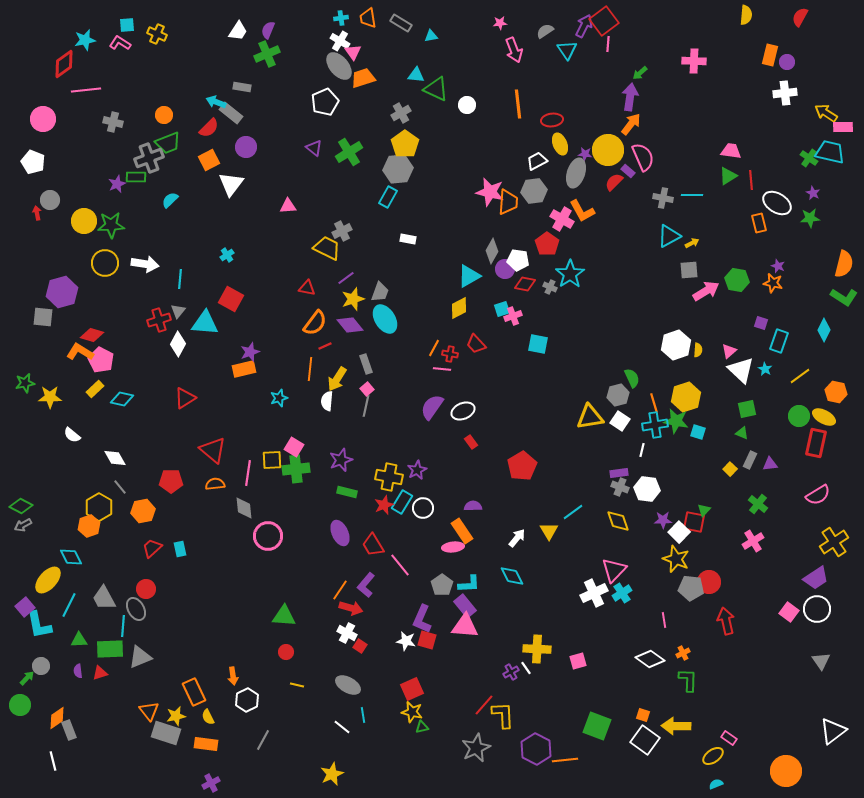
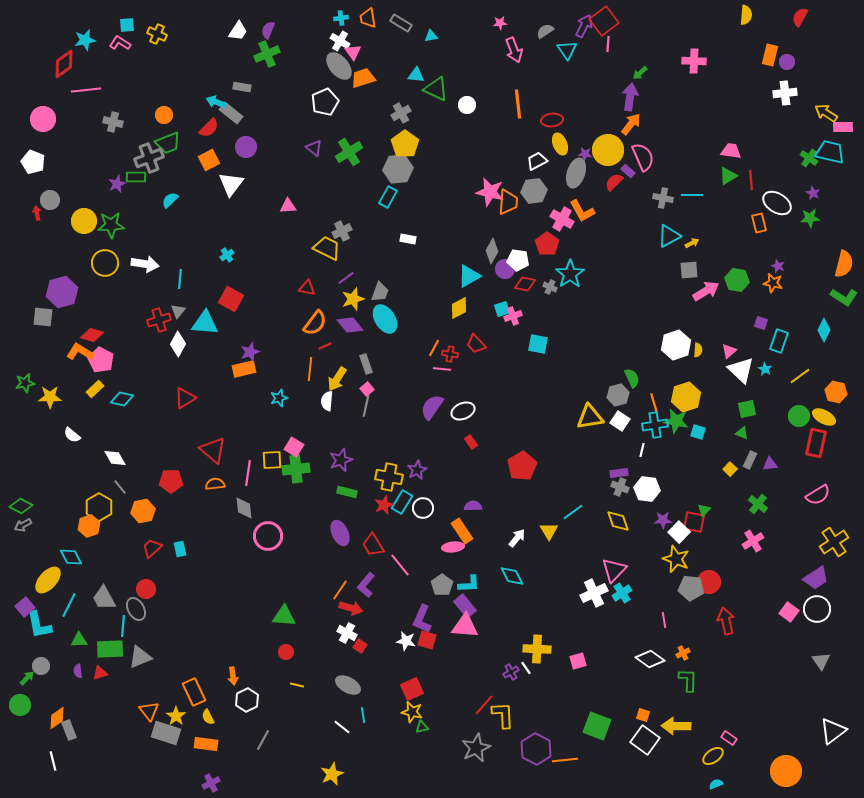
yellow star at (176, 716): rotated 24 degrees counterclockwise
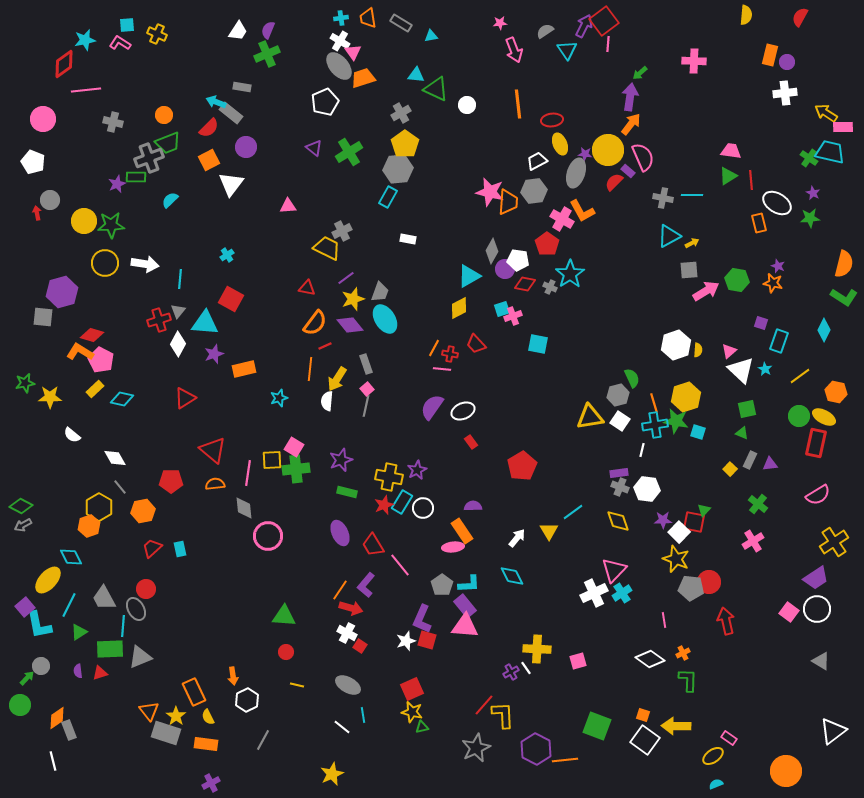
purple star at (250, 352): moved 36 px left, 2 px down
green triangle at (79, 640): moved 8 px up; rotated 30 degrees counterclockwise
white star at (406, 641): rotated 30 degrees counterclockwise
gray triangle at (821, 661): rotated 24 degrees counterclockwise
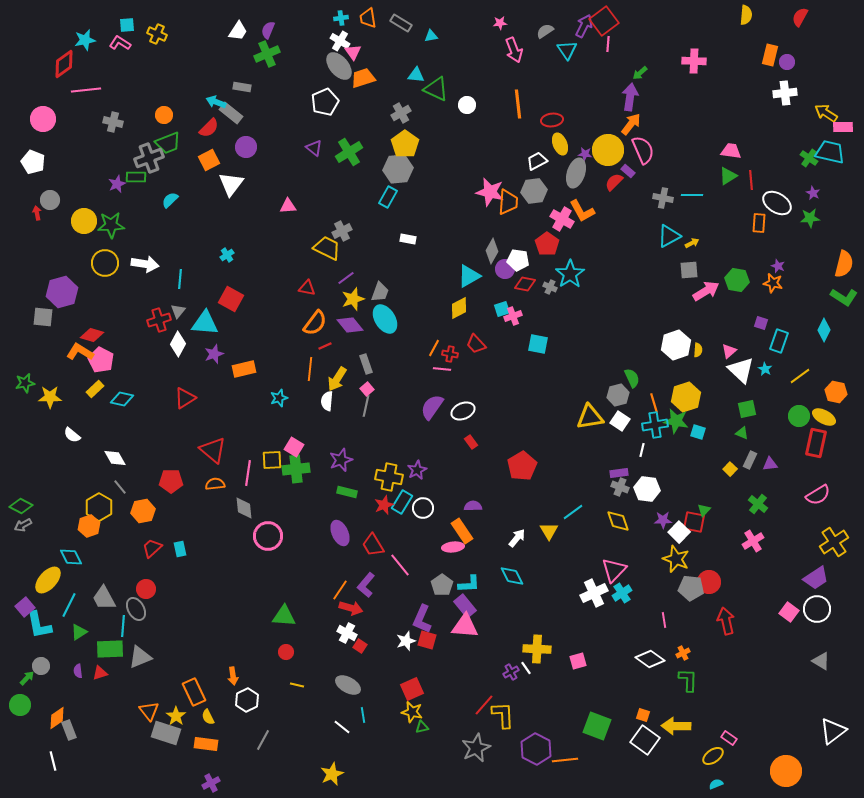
pink semicircle at (643, 157): moved 7 px up
orange rectangle at (759, 223): rotated 18 degrees clockwise
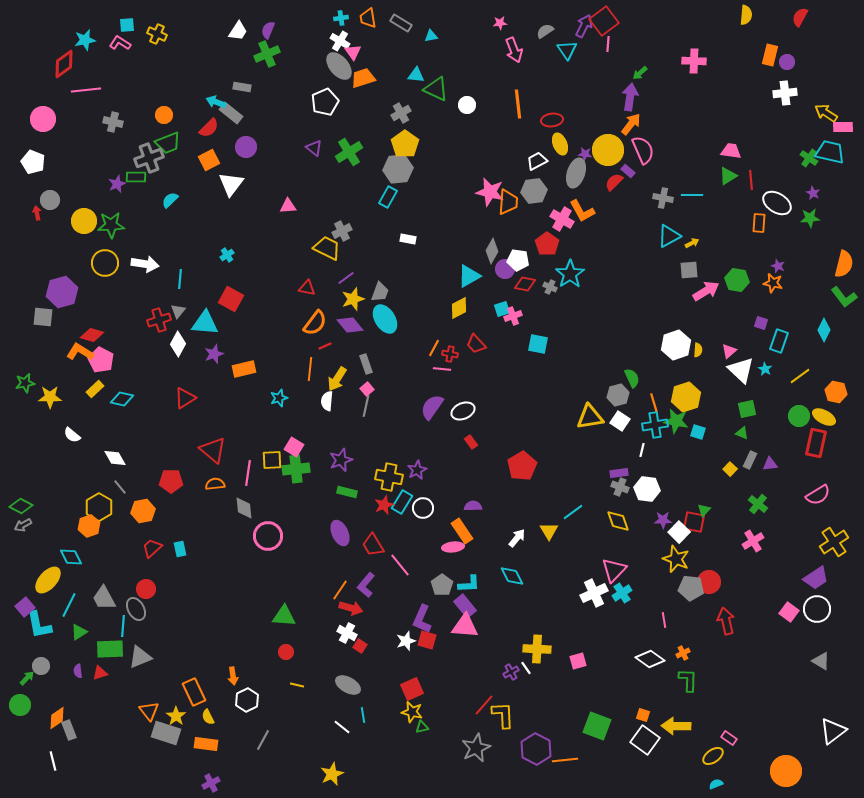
green L-shape at (844, 297): rotated 20 degrees clockwise
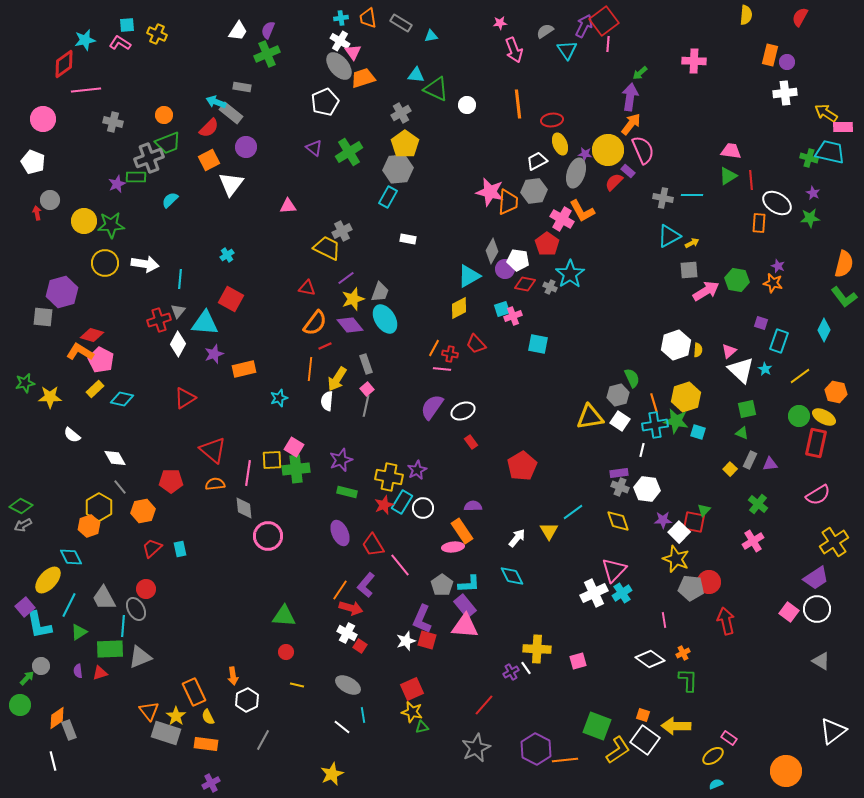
green cross at (809, 158): rotated 18 degrees counterclockwise
yellow L-shape at (503, 715): moved 115 px right, 35 px down; rotated 60 degrees clockwise
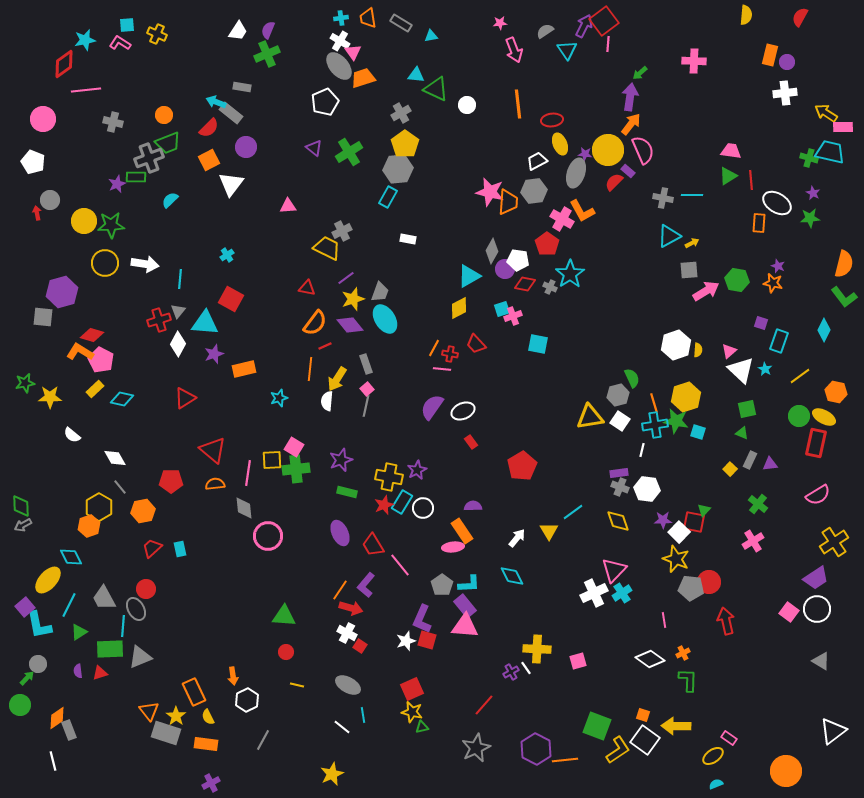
green diamond at (21, 506): rotated 60 degrees clockwise
gray circle at (41, 666): moved 3 px left, 2 px up
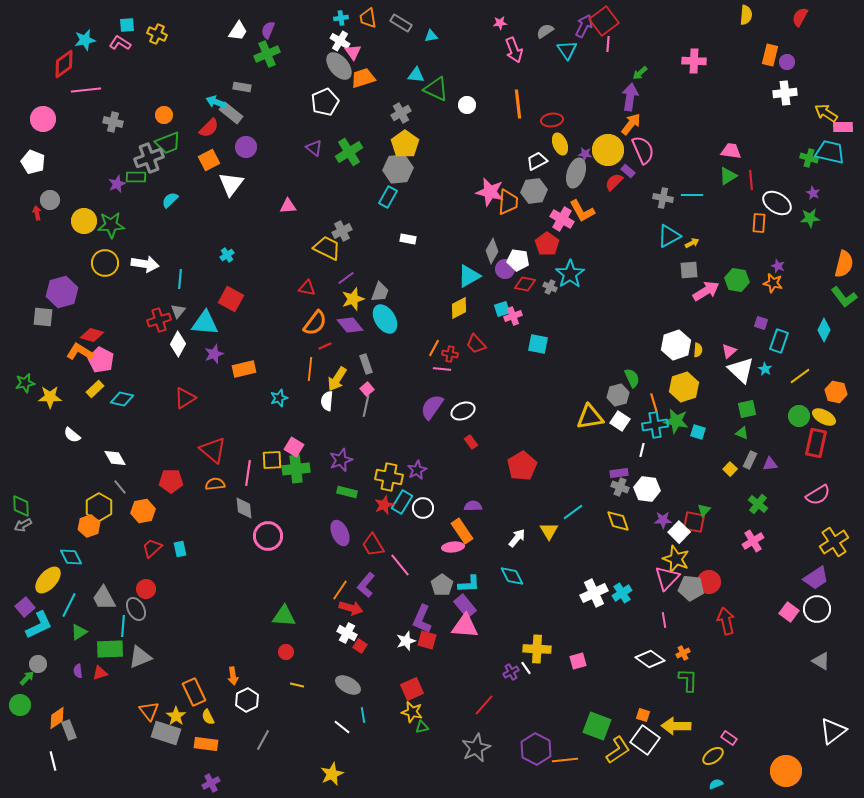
yellow hexagon at (686, 397): moved 2 px left, 10 px up
pink triangle at (614, 570): moved 53 px right, 8 px down
cyan L-shape at (39, 625): rotated 104 degrees counterclockwise
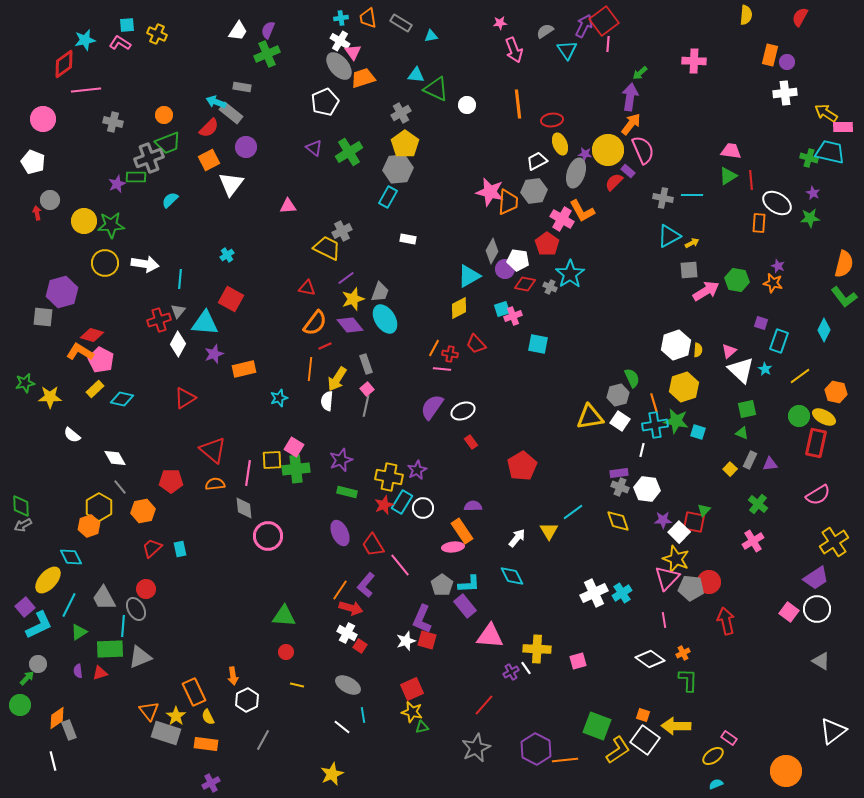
pink triangle at (465, 626): moved 25 px right, 10 px down
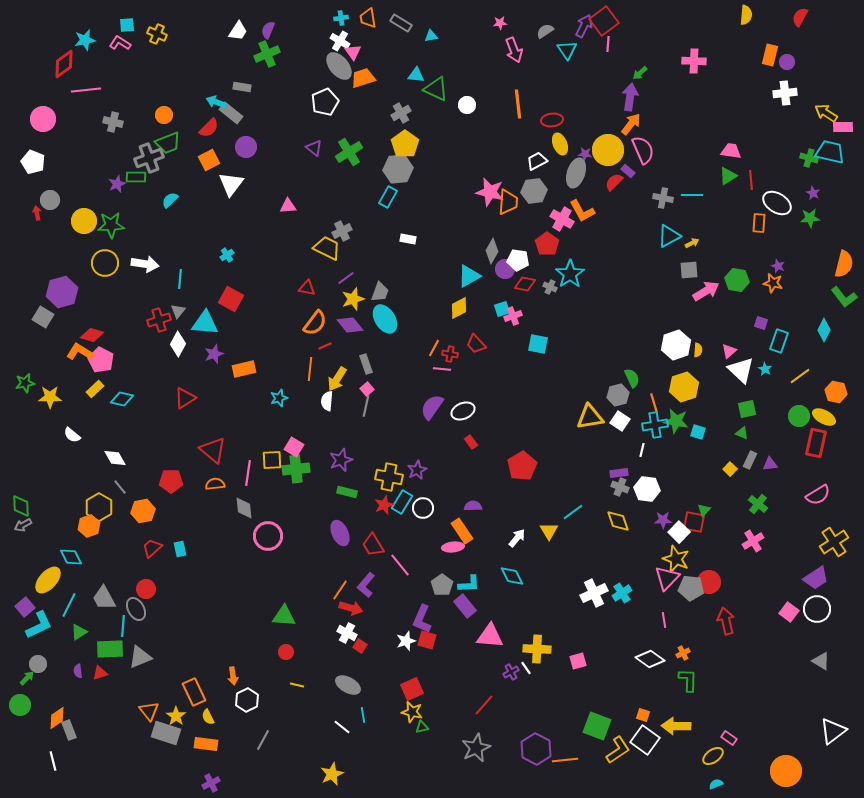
gray square at (43, 317): rotated 25 degrees clockwise
